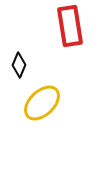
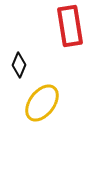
yellow ellipse: rotated 9 degrees counterclockwise
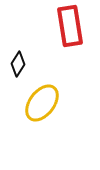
black diamond: moved 1 px left, 1 px up; rotated 10 degrees clockwise
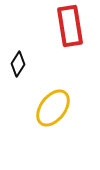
yellow ellipse: moved 11 px right, 5 px down
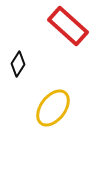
red rectangle: moved 2 px left; rotated 39 degrees counterclockwise
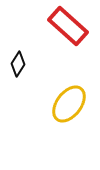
yellow ellipse: moved 16 px right, 4 px up
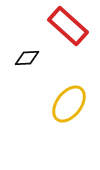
black diamond: moved 9 px right, 6 px up; rotated 55 degrees clockwise
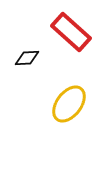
red rectangle: moved 3 px right, 6 px down
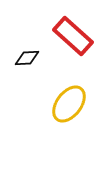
red rectangle: moved 2 px right, 4 px down
